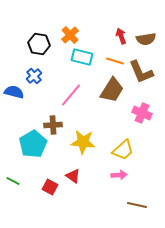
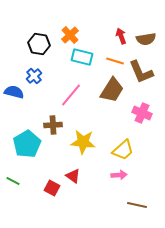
cyan pentagon: moved 6 px left
red square: moved 2 px right, 1 px down
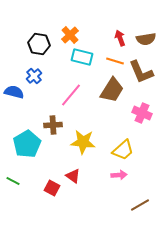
red arrow: moved 1 px left, 2 px down
brown line: moved 3 px right; rotated 42 degrees counterclockwise
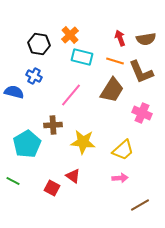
blue cross: rotated 21 degrees counterclockwise
pink arrow: moved 1 px right, 3 px down
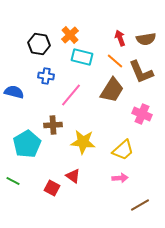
orange line: rotated 24 degrees clockwise
blue cross: moved 12 px right; rotated 21 degrees counterclockwise
pink cross: moved 1 px down
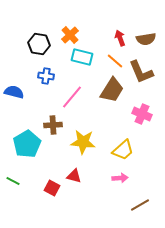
pink line: moved 1 px right, 2 px down
red triangle: moved 1 px right; rotated 21 degrees counterclockwise
